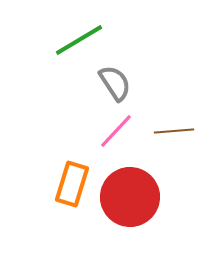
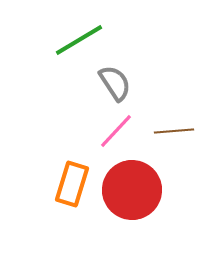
red circle: moved 2 px right, 7 px up
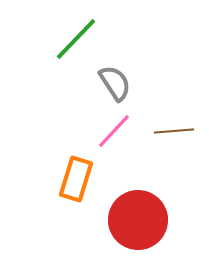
green line: moved 3 px left, 1 px up; rotated 15 degrees counterclockwise
pink line: moved 2 px left
orange rectangle: moved 4 px right, 5 px up
red circle: moved 6 px right, 30 px down
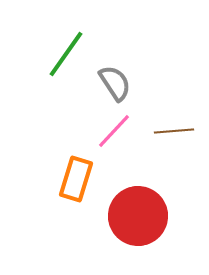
green line: moved 10 px left, 15 px down; rotated 9 degrees counterclockwise
red circle: moved 4 px up
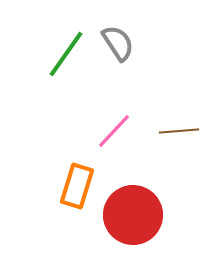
gray semicircle: moved 3 px right, 40 px up
brown line: moved 5 px right
orange rectangle: moved 1 px right, 7 px down
red circle: moved 5 px left, 1 px up
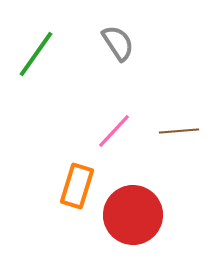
green line: moved 30 px left
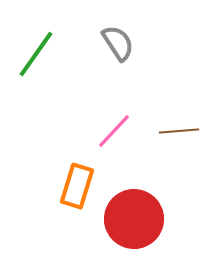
red circle: moved 1 px right, 4 px down
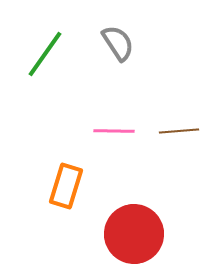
green line: moved 9 px right
pink line: rotated 48 degrees clockwise
orange rectangle: moved 11 px left
red circle: moved 15 px down
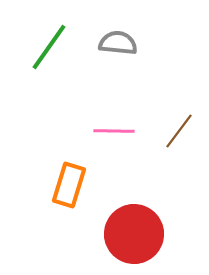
gray semicircle: rotated 51 degrees counterclockwise
green line: moved 4 px right, 7 px up
brown line: rotated 48 degrees counterclockwise
orange rectangle: moved 3 px right, 1 px up
